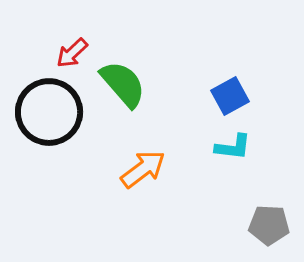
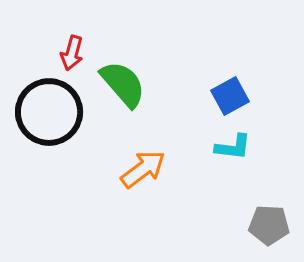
red arrow: rotated 32 degrees counterclockwise
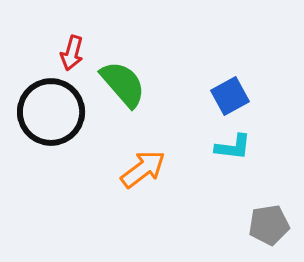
black circle: moved 2 px right
gray pentagon: rotated 12 degrees counterclockwise
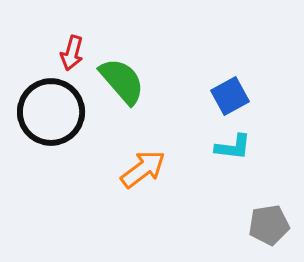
green semicircle: moved 1 px left, 3 px up
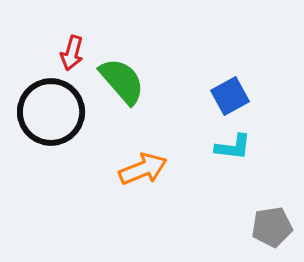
orange arrow: rotated 15 degrees clockwise
gray pentagon: moved 3 px right, 2 px down
